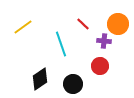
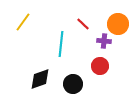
yellow line: moved 5 px up; rotated 18 degrees counterclockwise
cyan line: rotated 25 degrees clockwise
black diamond: rotated 15 degrees clockwise
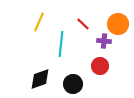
yellow line: moved 16 px right; rotated 12 degrees counterclockwise
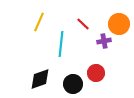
orange circle: moved 1 px right
purple cross: rotated 16 degrees counterclockwise
red circle: moved 4 px left, 7 px down
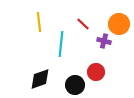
yellow line: rotated 30 degrees counterclockwise
purple cross: rotated 24 degrees clockwise
red circle: moved 1 px up
black circle: moved 2 px right, 1 px down
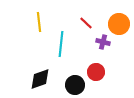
red line: moved 3 px right, 1 px up
purple cross: moved 1 px left, 1 px down
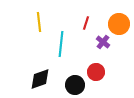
red line: rotated 64 degrees clockwise
purple cross: rotated 24 degrees clockwise
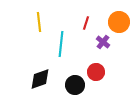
orange circle: moved 2 px up
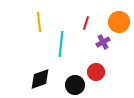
purple cross: rotated 24 degrees clockwise
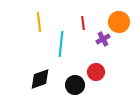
red line: moved 3 px left; rotated 24 degrees counterclockwise
purple cross: moved 3 px up
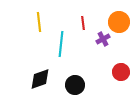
red circle: moved 25 px right
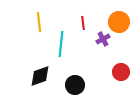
black diamond: moved 3 px up
